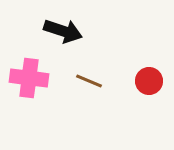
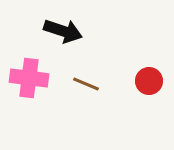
brown line: moved 3 px left, 3 px down
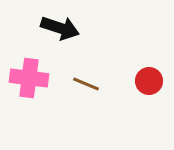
black arrow: moved 3 px left, 3 px up
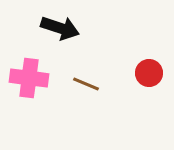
red circle: moved 8 px up
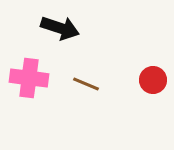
red circle: moved 4 px right, 7 px down
